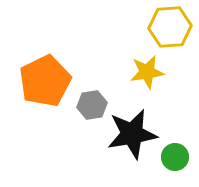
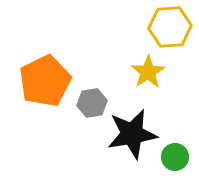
yellow star: moved 1 px right; rotated 24 degrees counterclockwise
gray hexagon: moved 2 px up
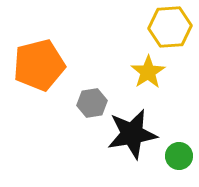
orange pentagon: moved 6 px left, 16 px up; rotated 12 degrees clockwise
green circle: moved 4 px right, 1 px up
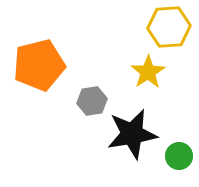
yellow hexagon: moved 1 px left
gray hexagon: moved 2 px up
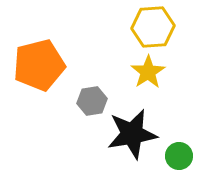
yellow hexagon: moved 16 px left
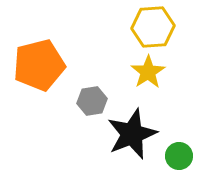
black star: rotated 12 degrees counterclockwise
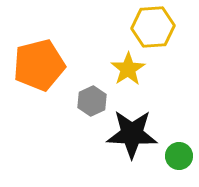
yellow star: moved 20 px left, 3 px up
gray hexagon: rotated 16 degrees counterclockwise
black star: rotated 24 degrees clockwise
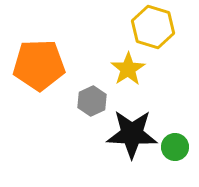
yellow hexagon: rotated 21 degrees clockwise
orange pentagon: rotated 12 degrees clockwise
green circle: moved 4 px left, 9 px up
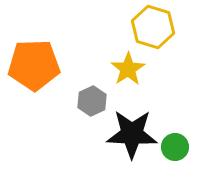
orange pentagon: moved 5 px left
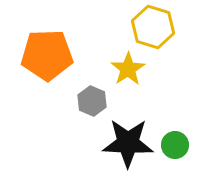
orange pentagon: moved 13 px right, 10 px up
gray hexagon: rotated 12 degrees counterclockwise
black star: moved 4 px left, 9 px down
green circle: moved 2 px up
